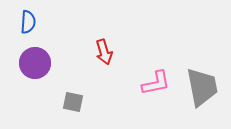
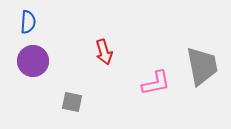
purple circle: moved 2 px left, 2 px up
gray trapezoid: moved 21 px up
gray square: moved 1 px left
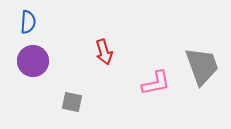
gray trapezoid: rotated 9 degrees counterclockwise
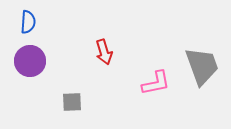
purple circle: moved 3 px left
gray square: rotated 15 degrees counterclockwise
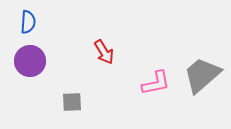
red arrow: rotated 15 degrees counterclockwise
gray trapezoid: moved 9 px down; rotated 111 degrees counterclockwise
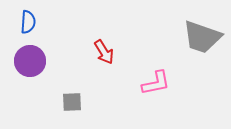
gray trapezoid: moved 38 px up; rotated 120 degrees counterclockwise
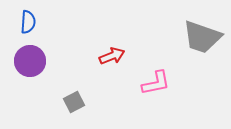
red arrow: moved 8 px right, 4 px down; rotated 80 degrees counterclockwise
gray square: moved 2 px right; rotated 25 degrees counterclockwise
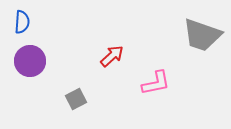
blue semicircle: moved 6 px left
gray trapezoid: moved 2 px up
red arrow: rotated 20 degrees counterclockwise
gray square: moved 2 px right, 3 px up
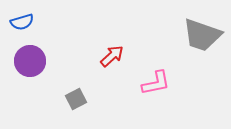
blue semicircle: rotated 70 degrees clockwise
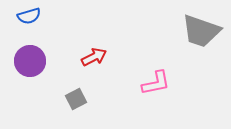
blue semicircle: moved 7 px right, 6 px up
gray trapezoid: moved 1 px left, 4 px up
red arrow: moved 18 px left, 1 px down; rotated 15 degrees clockwise
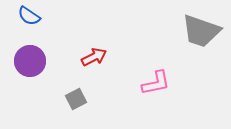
blue semicircle: rotated 50 degrees clockwise
